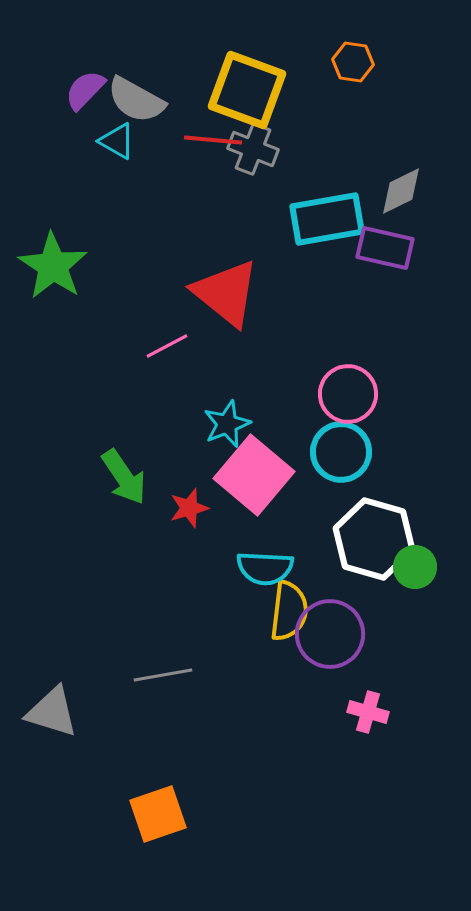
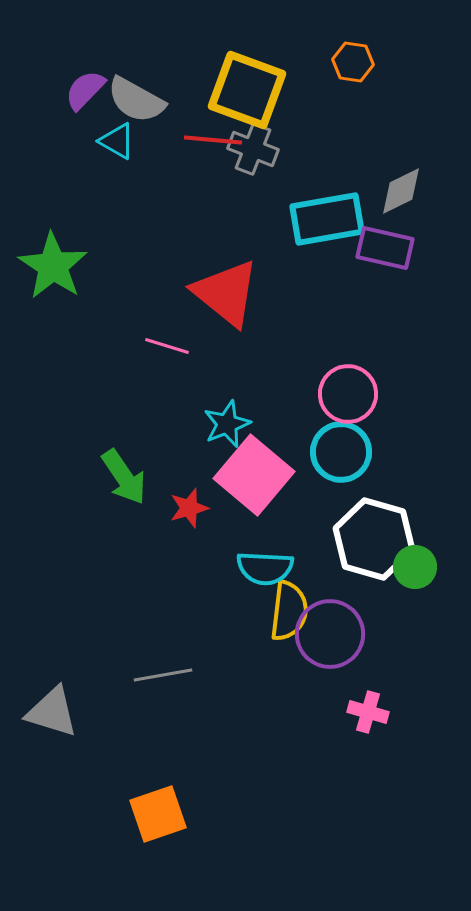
pink line: rotated 45 degrees clockwise
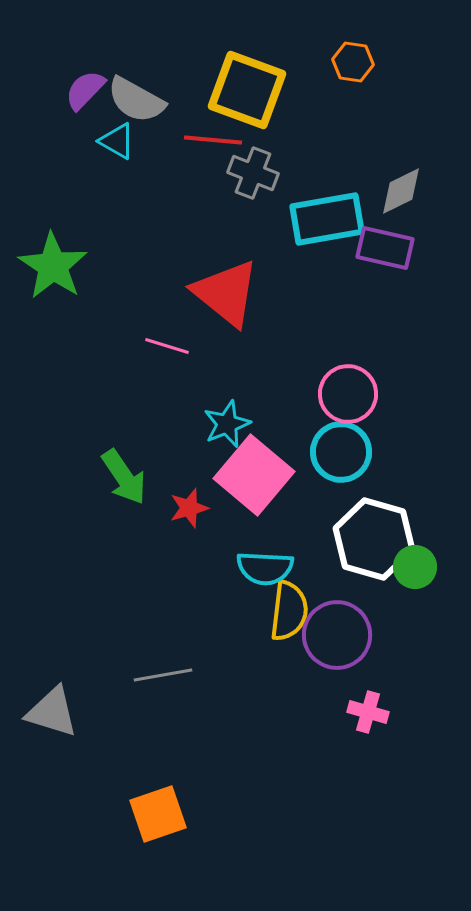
gray cross: moved 24 px down
purple circle: moved 7 px right, 1 px down
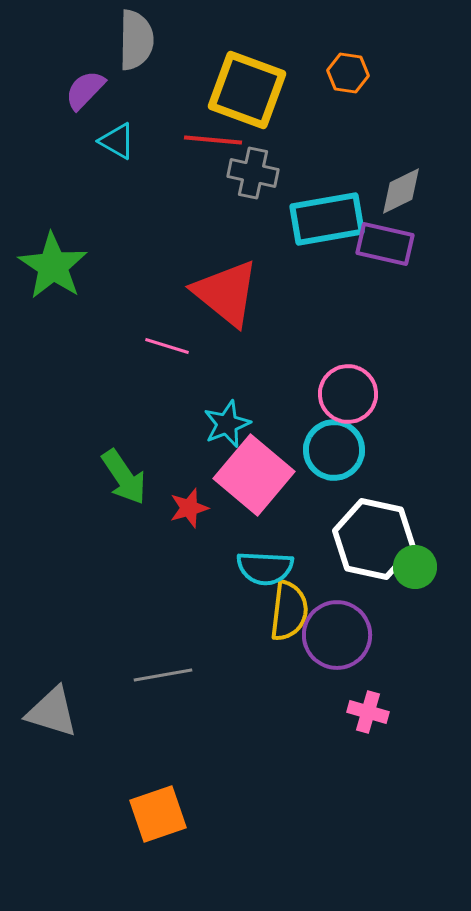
orange hexagon: moved 5 px left, 11 px down
gray semicircle: moved 60 px up; rotated 118 degrees counterclockwise
gray cross: rotated 9 degrees counterclockwise
purple rectangle: moved 4 px up
cyan circle: moved 7 px left, 2 px up
white hexagon: rotated 4 degrees counterclockwise
